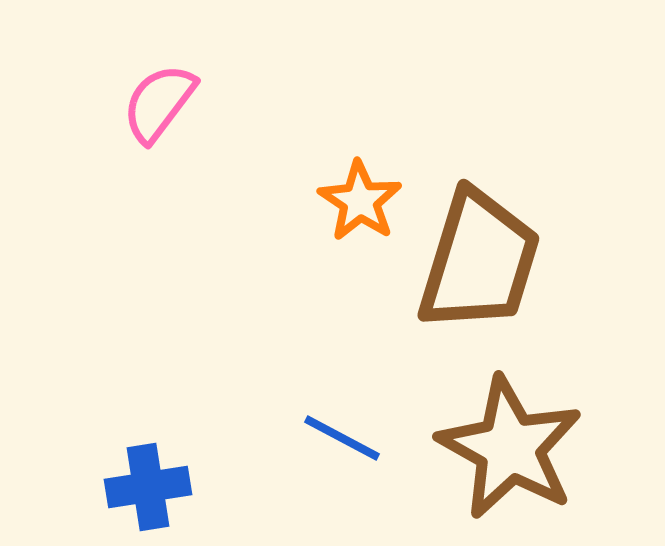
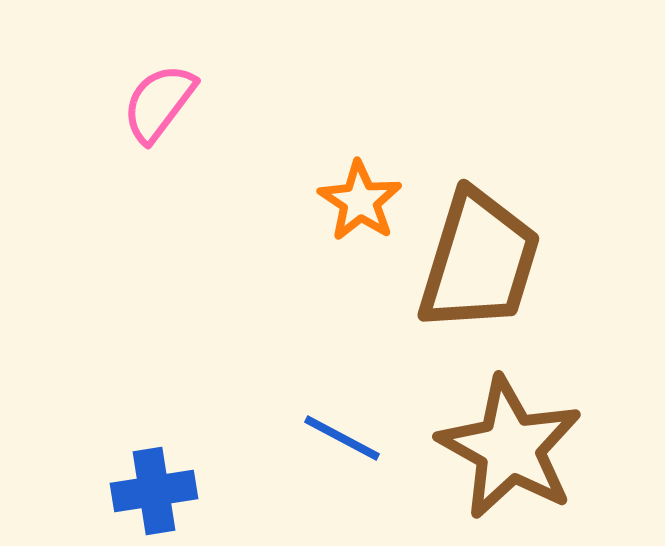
blue cross: moved 6 px right, 4 px down
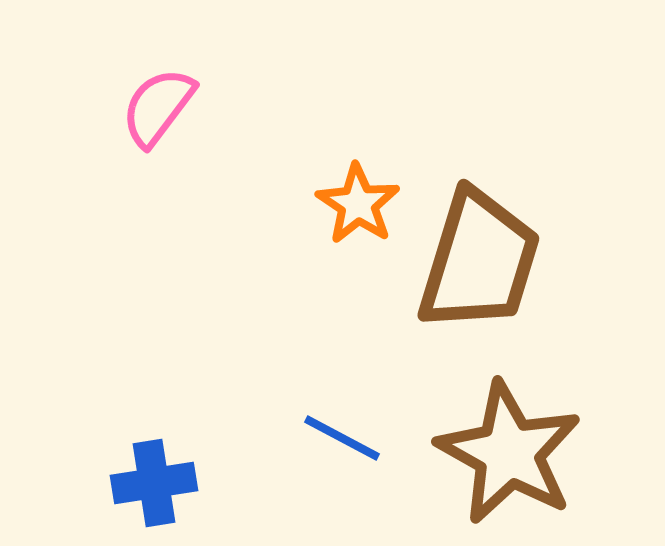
pink semicircle: moved 1 px left, 4 px down
orange star: moved 2 px left, 3 px down
brown star: moved 1 px left, 5 px down
blue cross: moved 8 px up
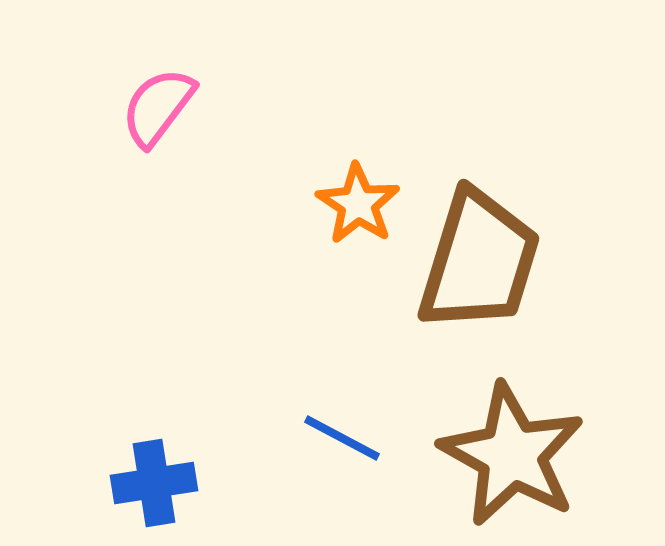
brown star: moved 3 px right, 2 px down
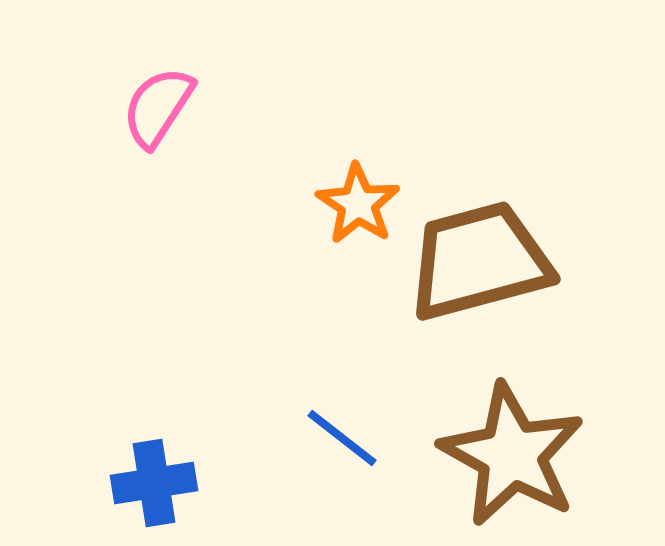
pink semicircle: rotated 4 degrees counterclockwise
brown trapezoid: rotated 122 degrees counterclockwise
blue line: rotated 10 degrees clockwise
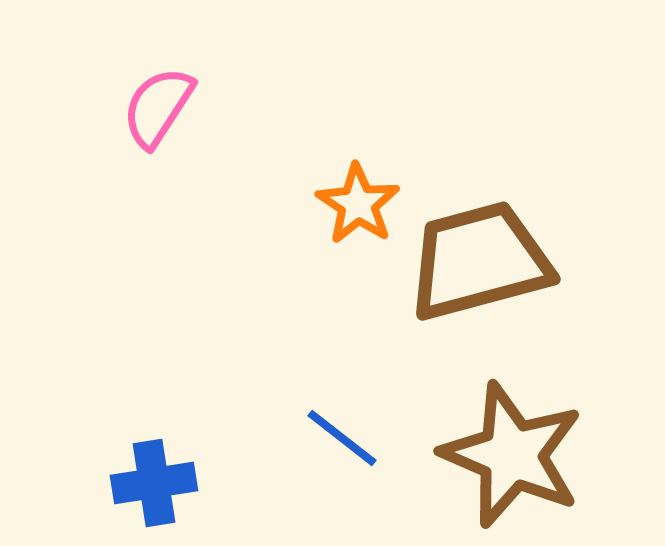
brown star: rotated 6 degrees counterclockwise
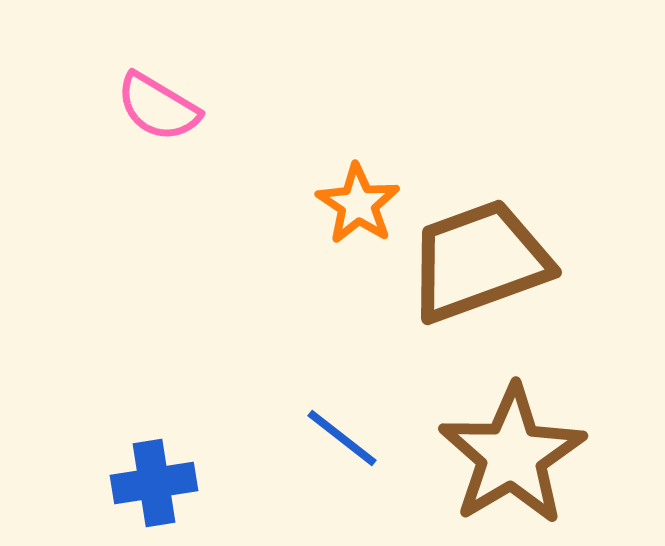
pink semicircle: rotated 92 degrees counterclockwise
brown trapezoid: rotated 5 degrees counterclockwise
brown star: rotated 18 degrees clockwise
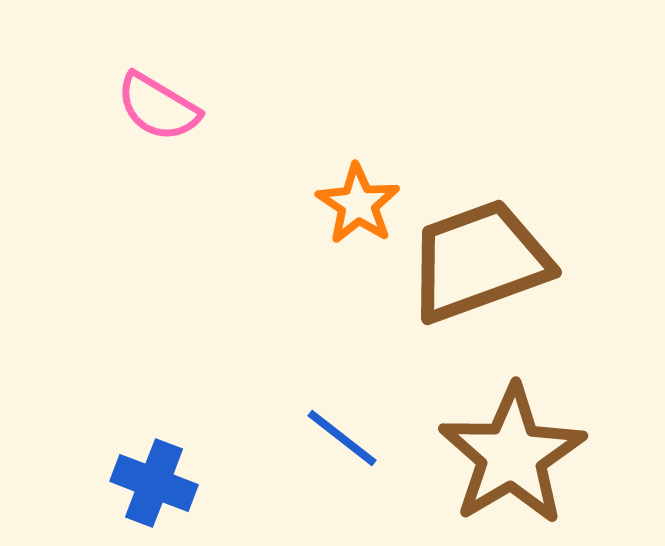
blue cross: rotated 30 degrees clockwise
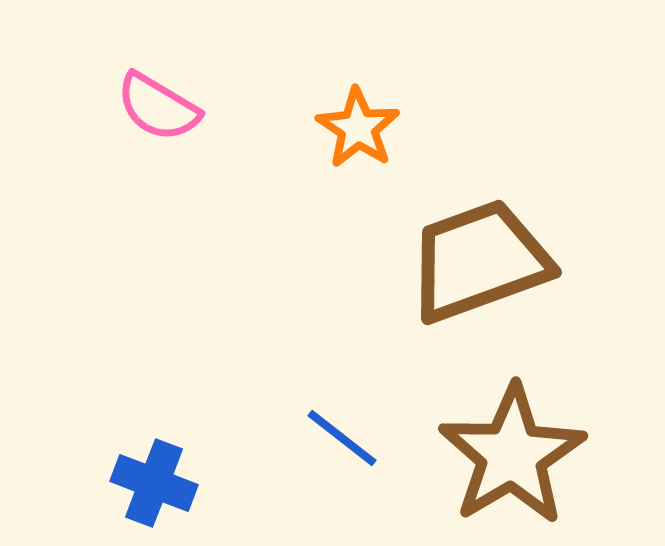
orange star: moved 76 px up
